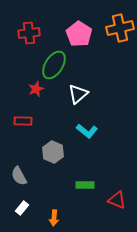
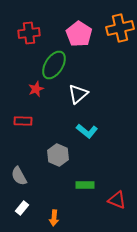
gray hexagon: moved 5 px right, 3 px down
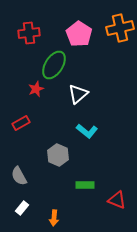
red rectangle: moved 2 px left, 2 px down; rotated 30 degrees counterclockwise
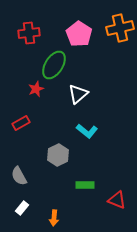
gray hexagon: rotated 10 degrees clockwise
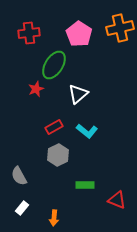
red rectangle: moved 33 px right, 4 px down
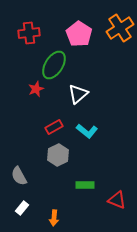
orange cross: rotated 20 degrees counterclockwise
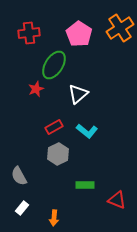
gray hexagon: moved 1 px up
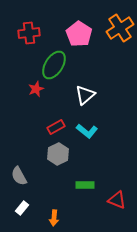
white triangle: moved 7 px right, 1 px down
red rectangle: moved 2 px right
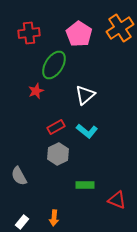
red star: moved 2 px down
white rectangle: moved 14 px down
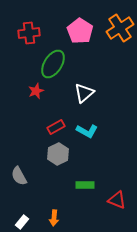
pink pentagon: moved 1 px right, 3 px up
green ellipse: moved 1 px left, 1 px up
white triangle: moved 1 px left, 2 px up
cyan L-shape: rotated 10 degrees counterclockwise
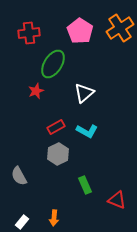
green rectangle: rotated 66 degrees clockwise
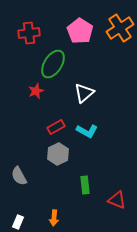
green rectangle: rotated 18 degrees clockwise
white rectangle: moved 4 px left; rotated 16 degrees counterclockwise
